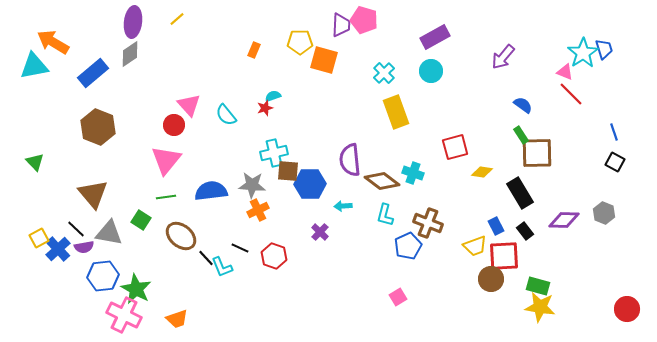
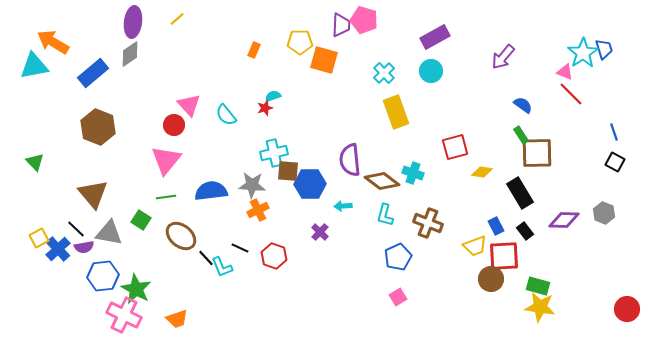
blue pentagon at (408, 246): moved 10 px left, 11 px down
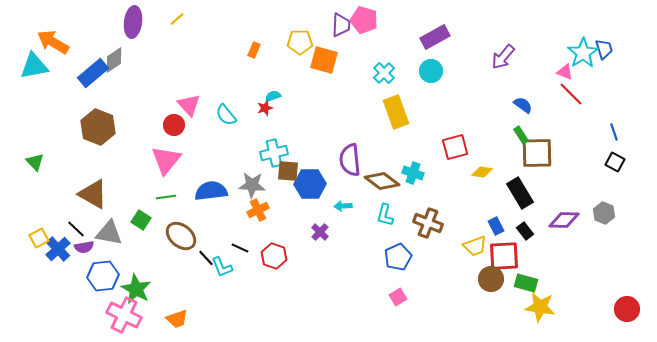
gray diamond at (130, 54): moved 16 px left, 6 px down
brown triangle at (93, 194): rotated 20 degrees counterclockwise
green rectangle at (538, 286): moved 12 px left, 3 px up
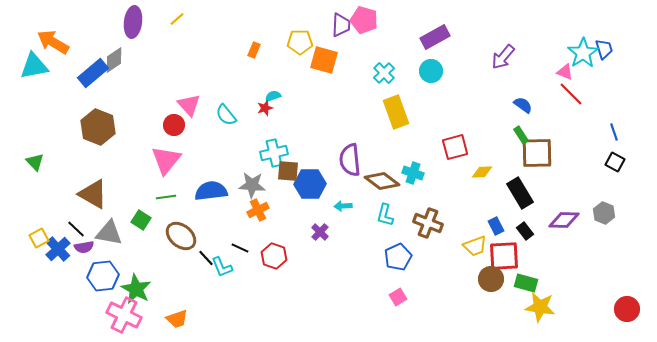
yellow diamond at (482, 172): rotated 10 degrees counterclockwise
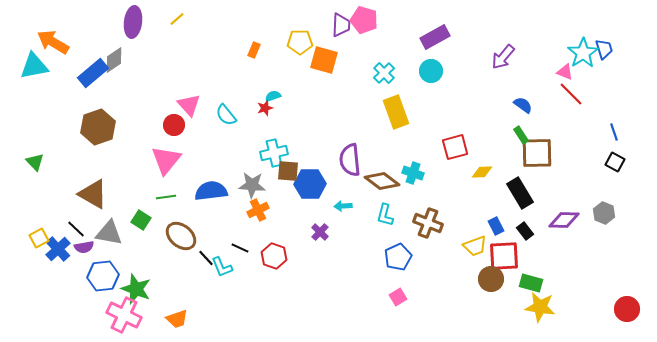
brown hexagon at (98, 127): rotated 20 degrees clockwise
green rectangle at (526, 283): moved 5 px right
green star at (136, 289): rotated 8 degrees counterclockwise
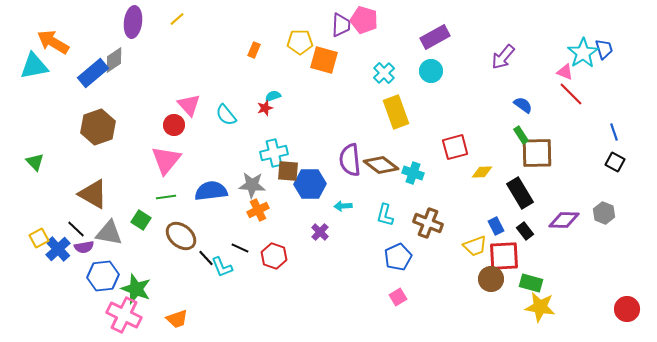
brown diamond at (382, 181): moved 1 px left, 16 px up
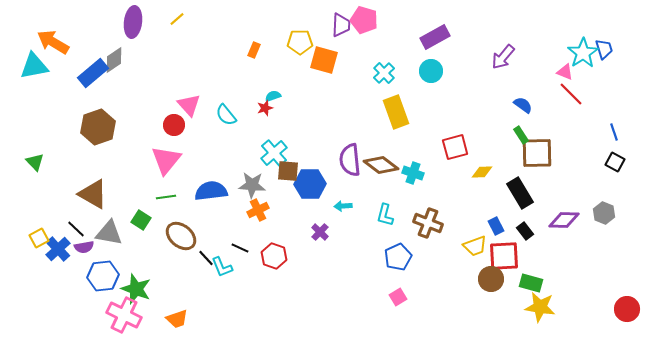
cyan cross at (274, 153): rotated 28 degrees counterclockwise
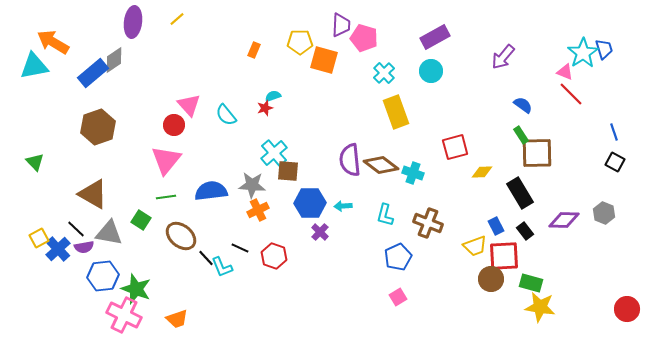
pink pentagon at (364, 20): moved 18 px down
blue hexagon at (310, 184): moved 19 px down
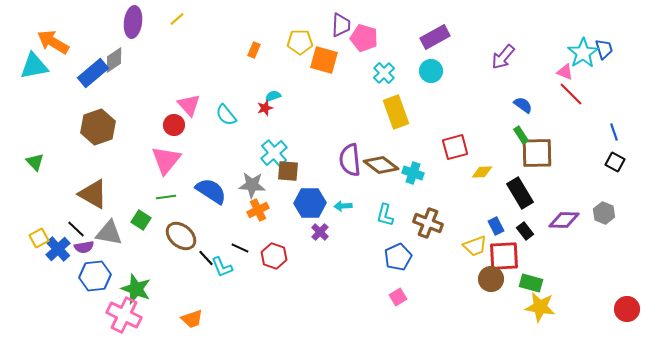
blue semicircle at (211, 191): rotated 40 degrees clockwise
blue hexagon at (103, 276): moved 8 px left
orange trapezoid at (177, 319): moved 15 px right
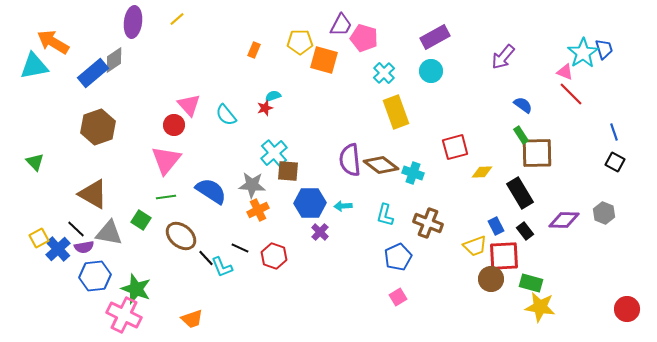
purple trapezoid at (341, 25): rotated 25 degrees clockwise
